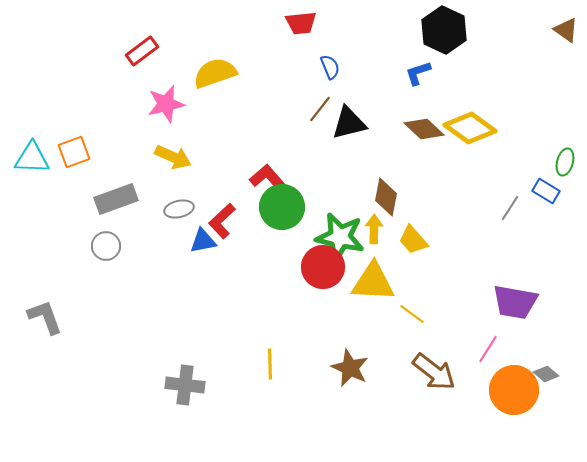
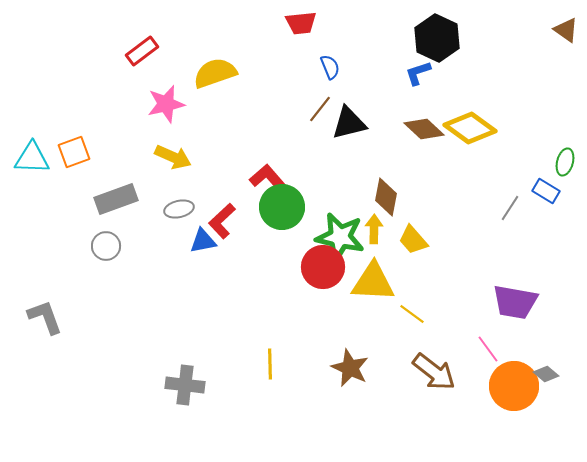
black hexagon at (444, 30): moved 7 px left, 8 px down
pink line at (488, 349): rotated 68 degrees counterclockwise
orange circle at (514, 390): moved 4 px up
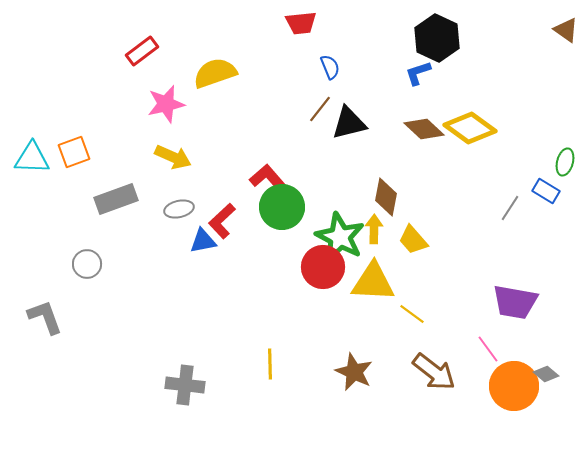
green star at (340, 237): rotated 15 degrees clockwise
gray circle at (106, 246): moved 19 px left, 18 px down
brown star at (350, 368): moved 4 px right, 4 px down
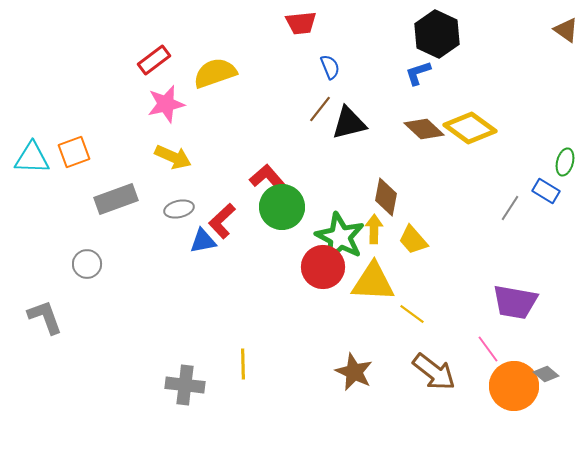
black hexagon at (437, 38): moved 4 px up
red rectangle at (142, 51): moved 12 px right, 9 px down
yellow line at (270, 364): moved 27 px left
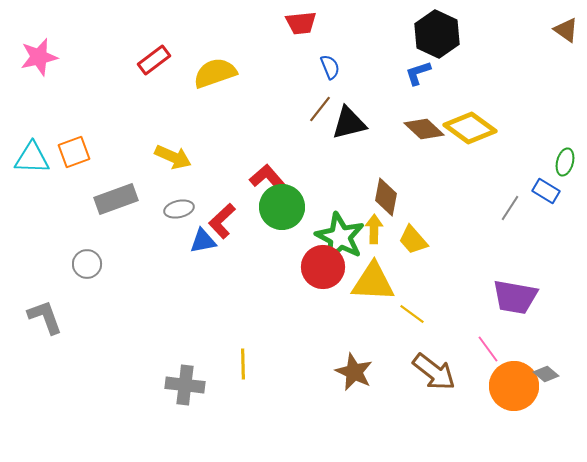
pink star at (166, 104): moved 127 px left, 47 px up
purple trapezoid at (515, 302): moved 5 px up
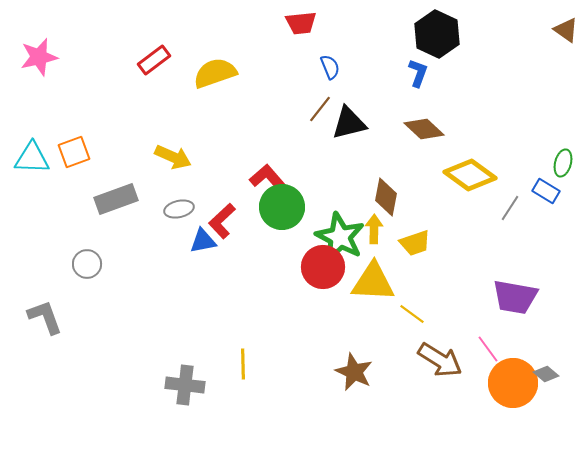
blue L-shape at (418, 73): rotated 128 degrees clockwise
yellow diamond at (470, 128): moved 47 px down
green ellipse at (565, 162): moved 2 px left, 1 px down
yellow trapezoid at (413, 240): moved 2 px right, 3 px down; rotated 68 degrees counterclockwise
brown arrow at (434, 372): moved 6 px right, 12 px up; rotated 6 degrees counterclockwise
orange circle at (514, 386): moved 1 px left, 3 px up
